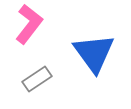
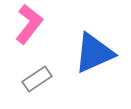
blue triangle: rotated 42 degrees clockwise
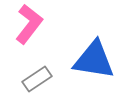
blue triangle: moved 7 px down; rotated 33 degrees clockwise
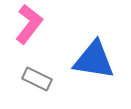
gray rectangle: rotated 60 degrees clockwise
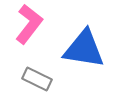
blue triangle: moved 10 px left, 11 px up
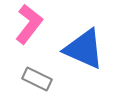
blue triangle: rotated 15 degrees clockwise
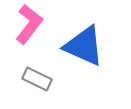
blue triangle: moved 3 px up
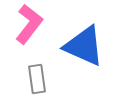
gray rectangle: rotated 56 degrees clockwise
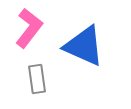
pink L-shape: moved 4 px down
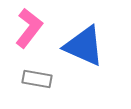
gray rectangle: rotated 72 degrees counterclockwise
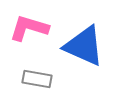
pink L-shape: rotated 111 degrees counterclockwise
